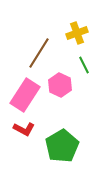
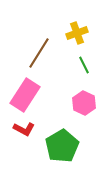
pink hexagon: moved 24 px right, 18 px down
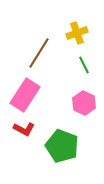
green pentagon: rotated 20 degrees counterclockwise
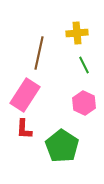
yellow cross: rotated 15 degrees clockwise
brown line: rotated 20 degrees counterclockwise
red L-shape: rotated 65 degrees clockwise
green pentagon: rotated 12 degrees clockwise
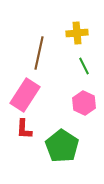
green line: moved 1 px down
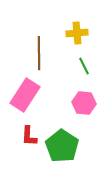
brown line: rotated 12 degrees counterclockwise
pink hexagon: rotated 20 degrees counterclockwise
red L-shape: moved 5 px right, 7 px down
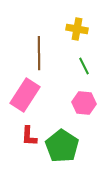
yellow cross: moved 4 px up; rotated 15 degrees clockwise
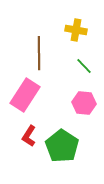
yellow cross: moved 1 px left, 1 px down
green line: rotated 18 degrees counterclockwise
red L-shape: rotated 30 degrees clockwise
